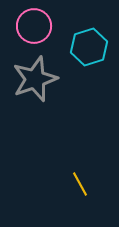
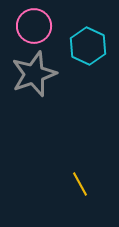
cyan hexagon: moved 1 px left, 1 px up; rotated 18 degrees counterclockwise
gray star: moved 1 px left, 5 px up
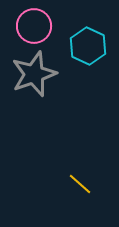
yellow line: rotated 20 degrees counterclockwise
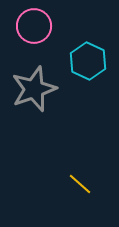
cyan hexagon: moved 15 px down
gray star: moved 15 px down
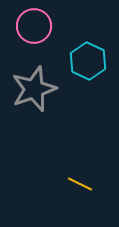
yellow line: rotated 15 degrees counterclockwise
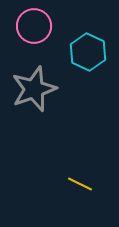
cyan hexagon: moved 9 px up
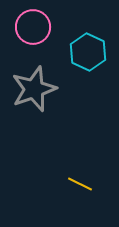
pink circle: moved 1 px left, 1 px down
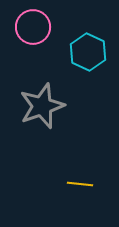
gray star: moved 8 px right, 17 px down
yellow line: rotated 20 degrees counterclockwise
